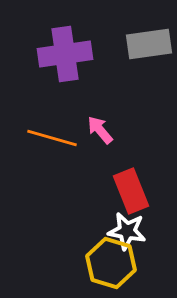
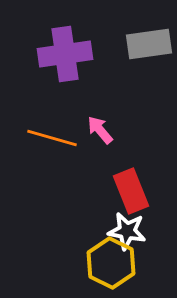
yellow hexagon: rotated 9 degrees clockwise
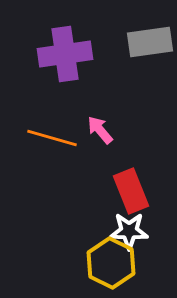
gray rectangle: moved 1 px right, 2 px up
white star: moved 2 px right; rotated 9 degrees counterclockwise
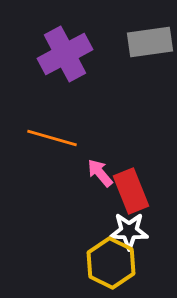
purple cross: rotated 20 degrees counterclockwise
pink arrow: moved 43 px down
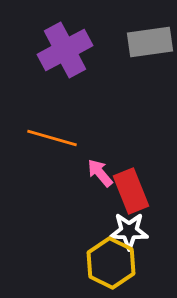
purple cross: moved 4 px up
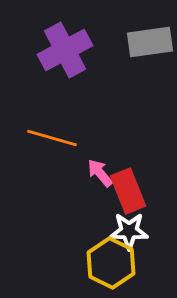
red rectangle: moved 3 px left
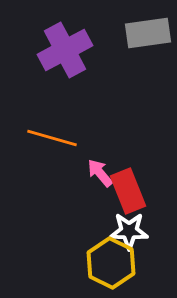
gray rectangle: moved 2 px left, 9 px up
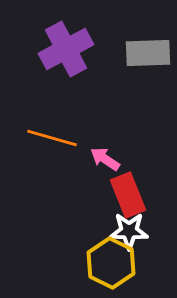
gray rectangle: moved 20 px down; rotated 6 degrees clockwise
purple cross: moved 1 px right, 1 px up
pink arrow: moved 5 px right, 14 px up; rotated 16 degrees counterclockwise
red rectangle: moved 4 px down
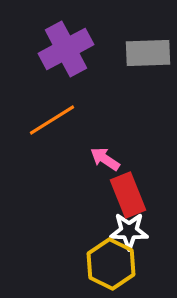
orange line: moved 18 px up; rotated 48 degrees counterclockwise
yellow hexagon: moved 1 px down
